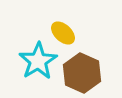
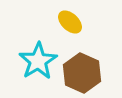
yellow ellipse: moved 7 px right, 11 px up
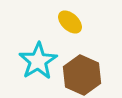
brown hexagon: moved 2 px down
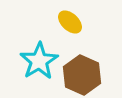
cyan star: moved 1 px right
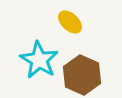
cyan star: moved 1 px up; rotated 9 degrees counterclockwise
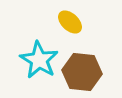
brown hexagon: moved 3 px up; rotated 18 degrees counterclockwise
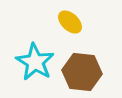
cyan star: moved 4 px left, 2 px down
